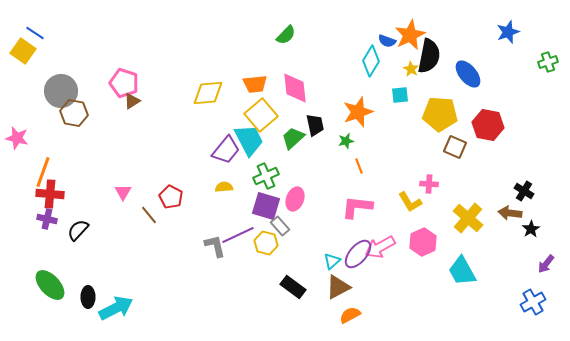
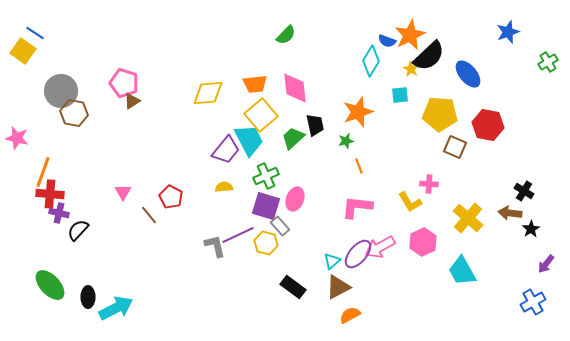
black semicircle at (429, 56): rotated 36 degrees clockwise
green cross at (548, 62): rotated 12 degrees counterclockwise
purple cross at (47, 219): moved 12 px right, 6 px up
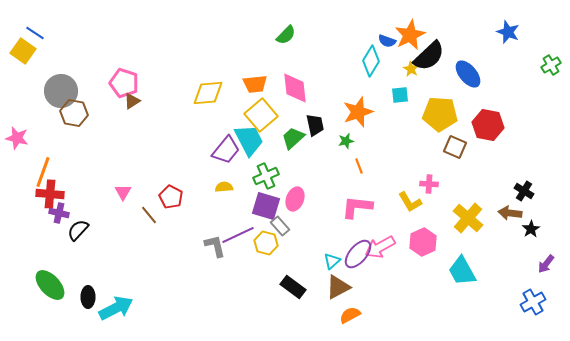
blue star at (508, 32): rotated 30 degrees counterclockwise
green cross at (548, 62): moved 3 px right, 3 px down
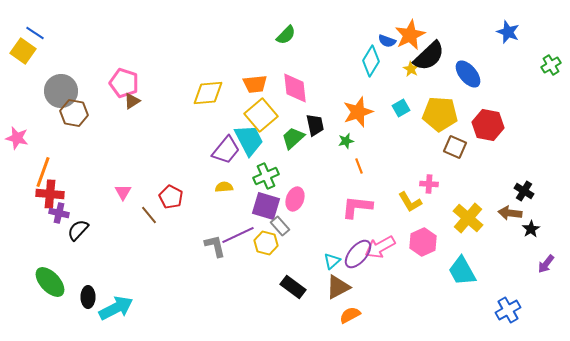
cyan square at (400, 95): moved 1 px right, 13 px down; rotated 24 degrees counterclockwise
green ellipse at (50, 285): moved 3 px up
blue cross at (533, 302): moved 25 px left, 8 px down
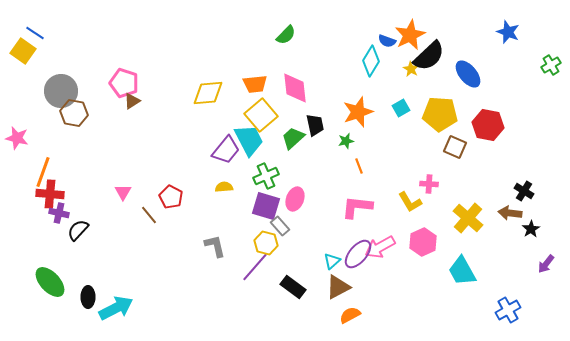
purple line at (238, 235): moved 17 px right, 32 px down; rotated 24 degrees counterclockwise
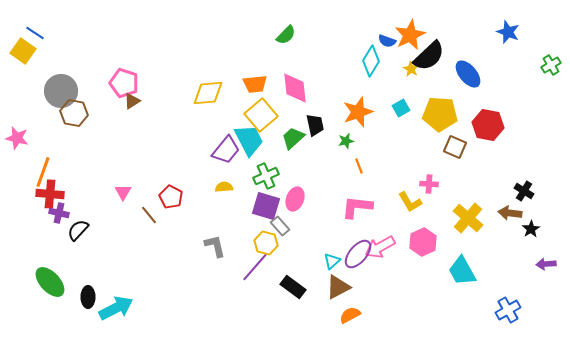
purple arrow at (546, 264): rotated 48 degrees clockwise
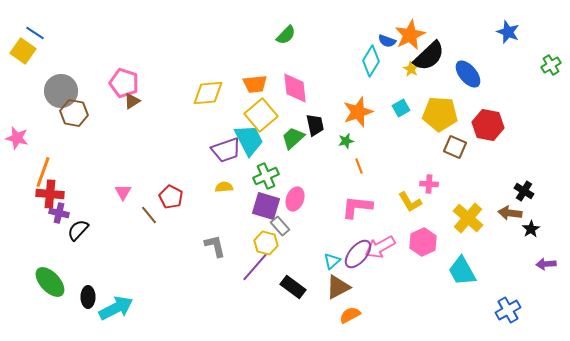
purple trapezoid at (226, 150): rotated 32 degrees clockwise
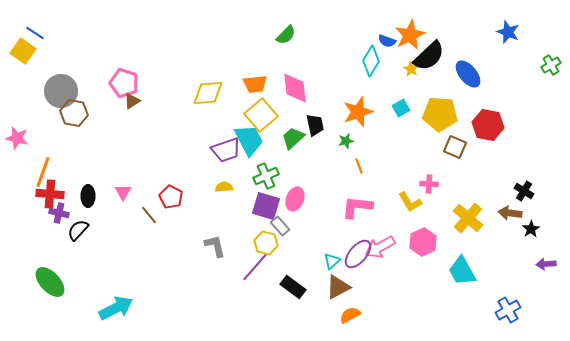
black ellipse at (88, 297): moved 101 px up
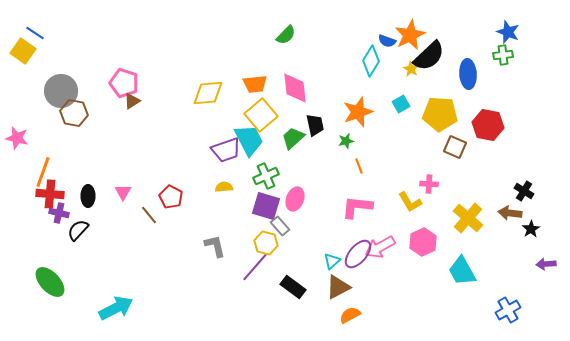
green cross at (551, 65): moved 48 px left, 10 px up; rotated 24 degrees clockwise
blue ellipse at (468, 74): rotated 36 degrees clockwise
cyan square at (401, 108): moved 4 px up
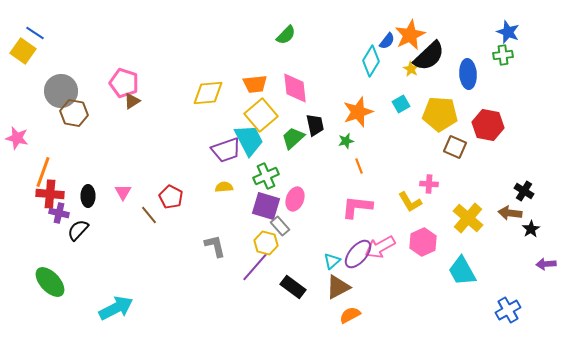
blue semicircle at (387, 41): rotated 72 degrees counterclockwise
